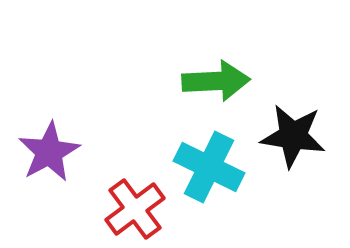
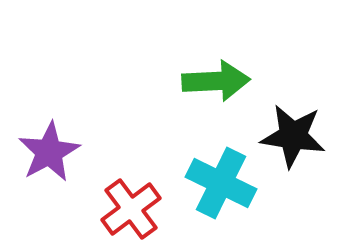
cyan cross: moved 12 px right, 16 px down
red cross: moved 4 px left
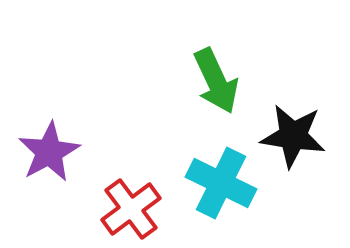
green arrow: rotated 68 degrees clockwise
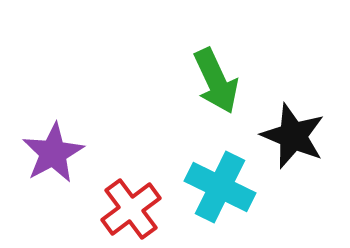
black star: rotated 14 degrees clockwise
purple star: moved 4 px right, 1 px down
cyan cross: moved 1 px left, 4 px down
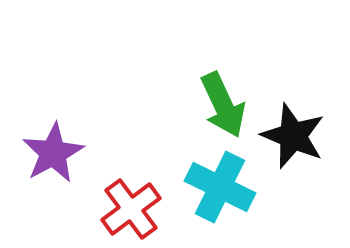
green arrow: moved 7 px right, 24 px down
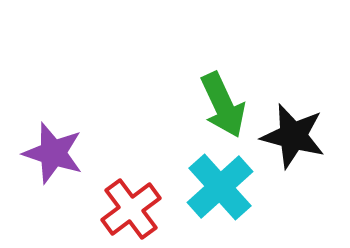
black star: rotated 8 degrees counterclockwise
purple star: rotated 26 degrees counterclockwise
cyan cross: rotated 22 degrees clockwise
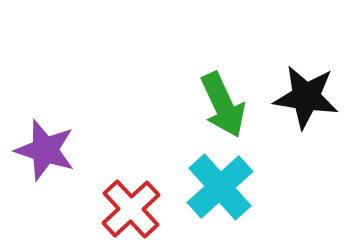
black star: moved 13 px right, 39 px up; rotated 6 degrees counterclockwise
purple star: moved 8 px left, 3 px up
red cross: rotated 6 degrees counterclockwise
